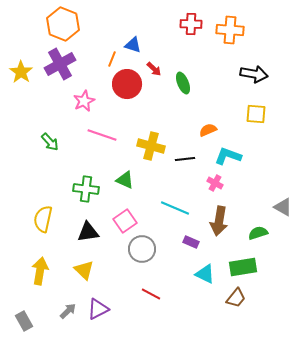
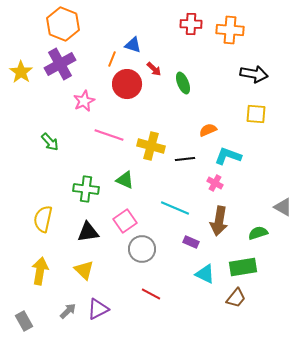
pink line: moved 7 px right
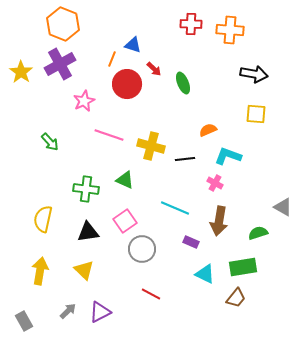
purple triangle: moved 2 px right, 3 px down
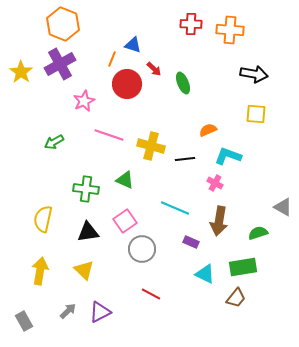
green arrow: moved 4 px right; rotated 102 degrees clockwise
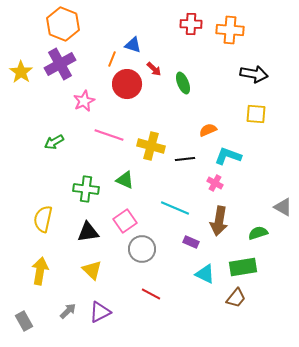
yellow triangle: moved 8 px right
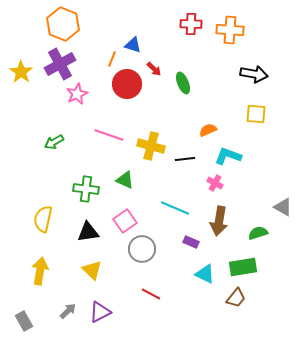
pink star: moved 7 px left, 7 px up
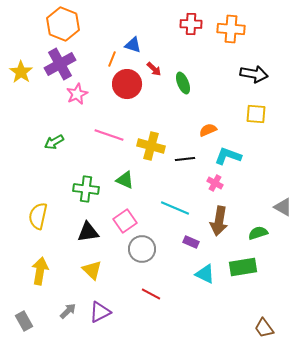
orange cross: moved 1 px right, 1 px up
yellow semicircle: moved 5 px left, 3 px up
brown trapezoid: moved 28 px right, 30 px down; rotated 105 degrees clockwise
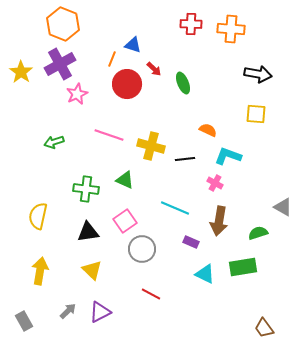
black arrow: moved 4 px right
orange semicircle: rotated 48 degrees clockwise
green arrow: rotated 12 degrees clockwise
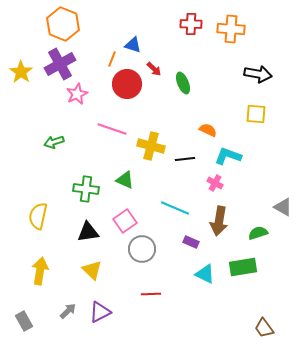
pink line: moved 3 px right, 6 px up
red line: rotated 30 degrees counterclockwise
